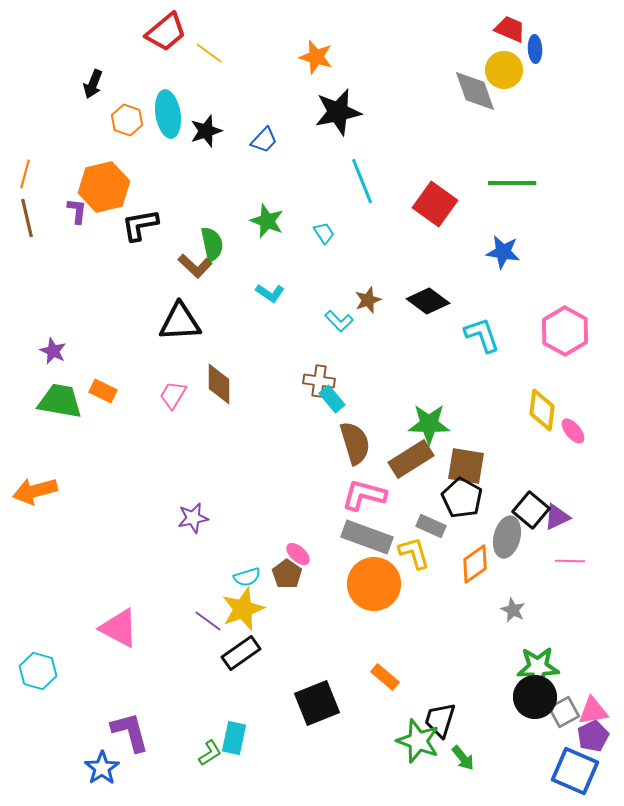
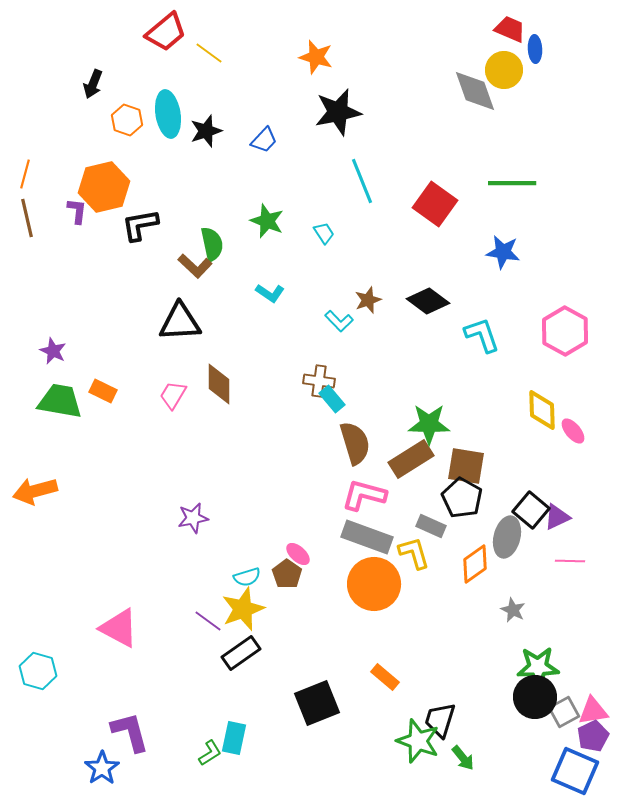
yellow diamond at (542, 410): rotated 9 degrees counterclockwise
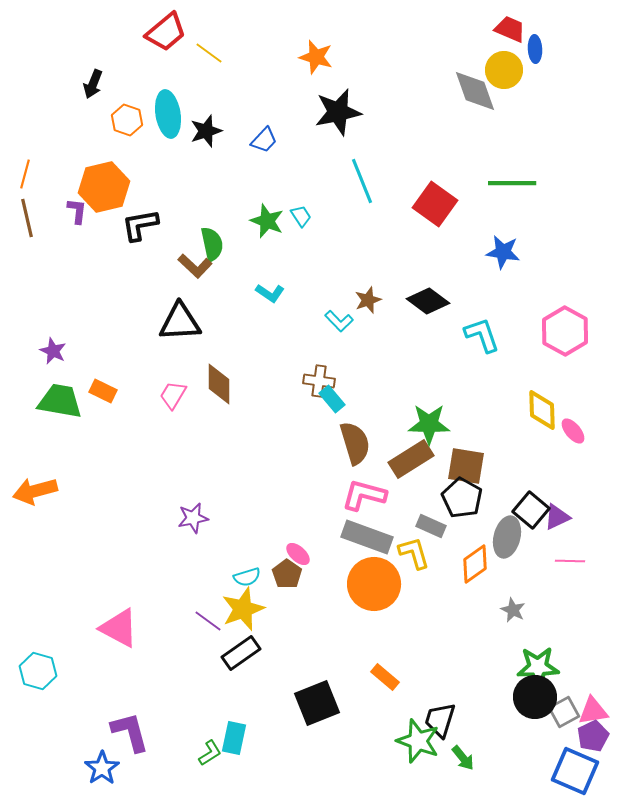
cyan trapezoid at (324, 233): moved 23 px left, 17 px up
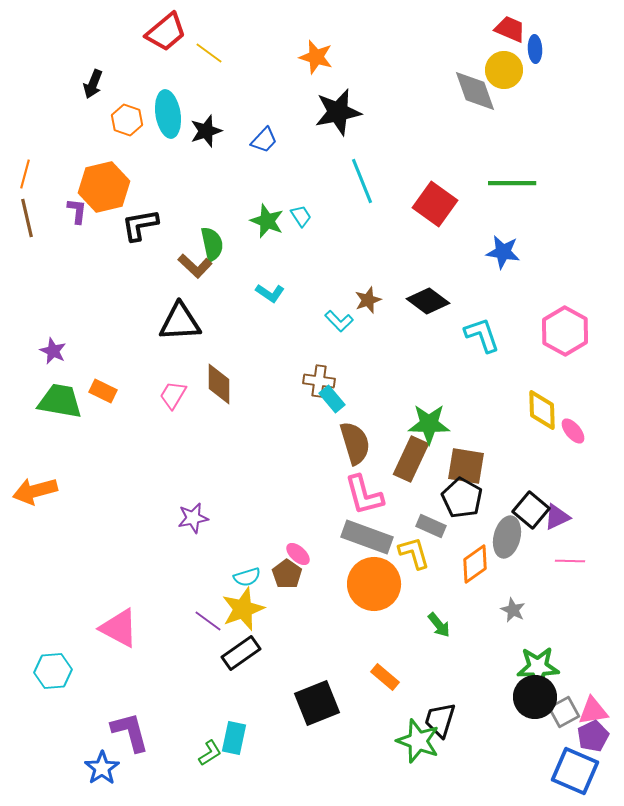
brown rectangle at (411, 459): rotated 33 degrees counterclockwise
pink L-shape at (364, 495): rotated 120 degrees counterclockwise
cyan hexagon at (38, 671): moved 15 px right; rotated 21 degrees counterclockwise
green arrow at (463, 758): moved 24 px left, 133 px up
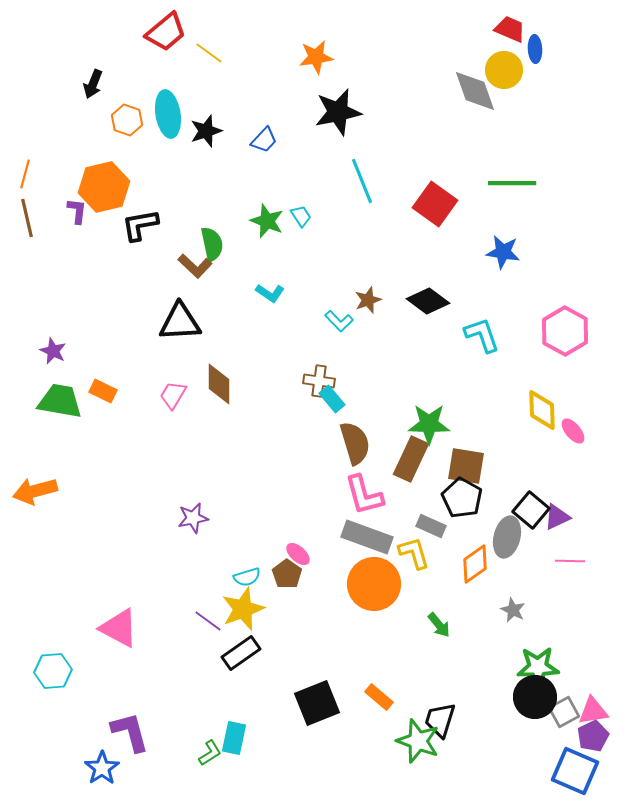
orange star at (316, 57): rotated 24 degrees counterclockwise
orange rectangle at (385, 677): moved 6 px left, 20 px down
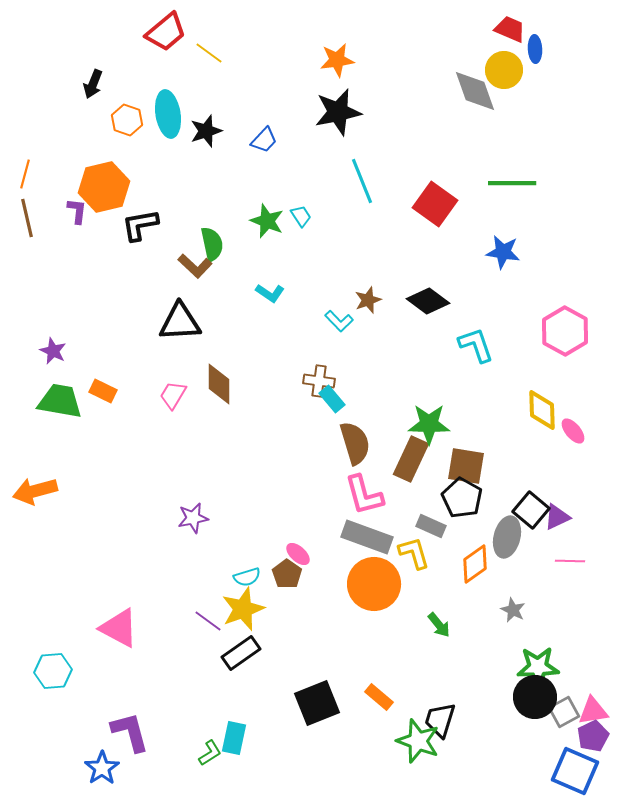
orange star at (316, 57): moved 21 px right, 3 px down
cyan L-shape at (482, 335): moved 6 px left, 10 px down
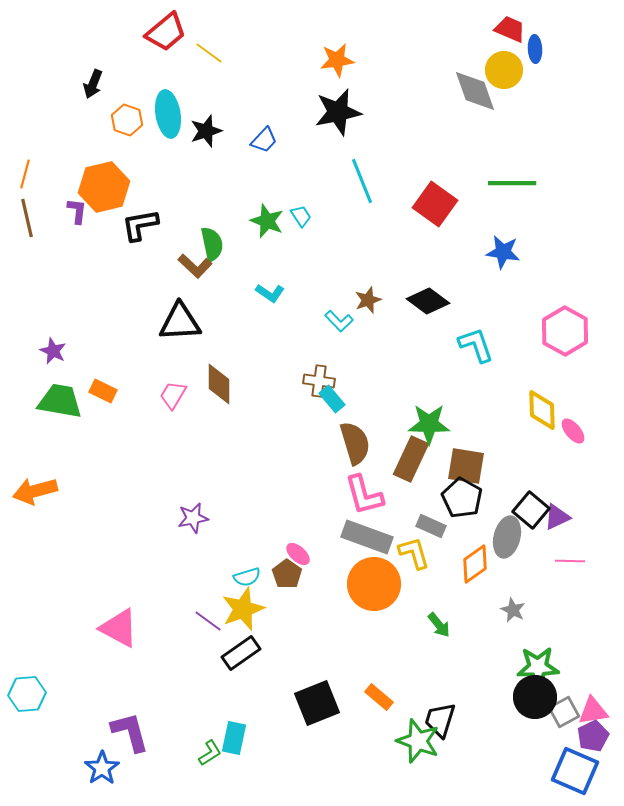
cyan hexagon at (53, 671): moved 26 px left, 23 px down
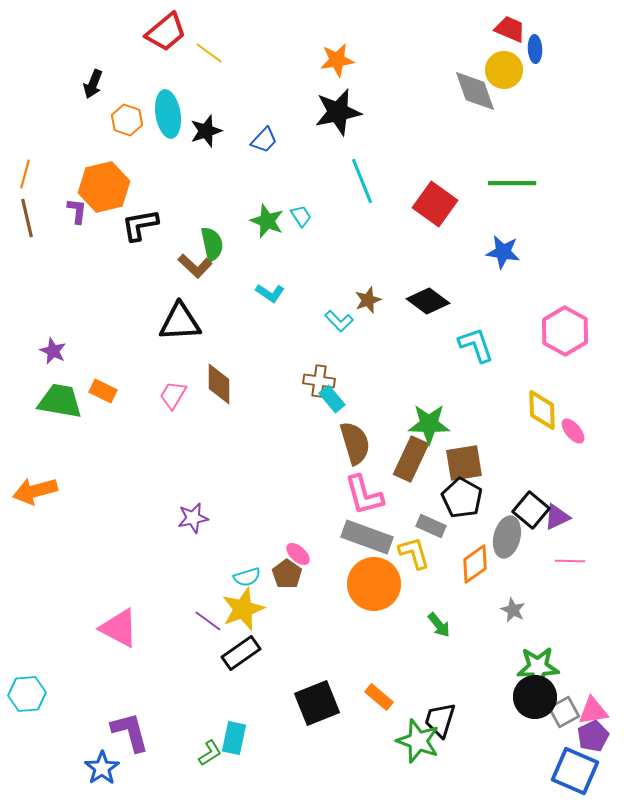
brown square at (466, 466): moved 2 px left, 3 px up; rotated 18 degrees counterclockwise
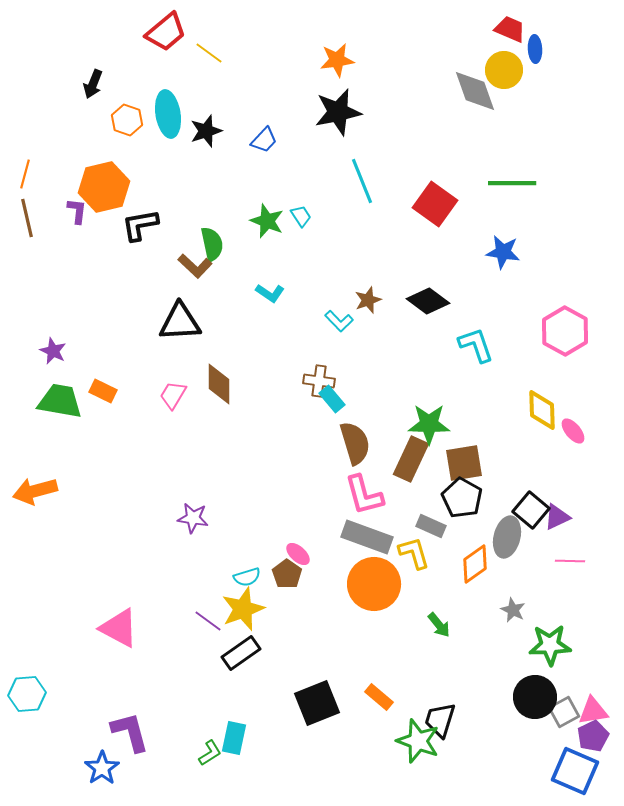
purple star at (193, 518): rotated 20 degrees clockwise
green star at (538, 667): moved 12 px right, 22 px up
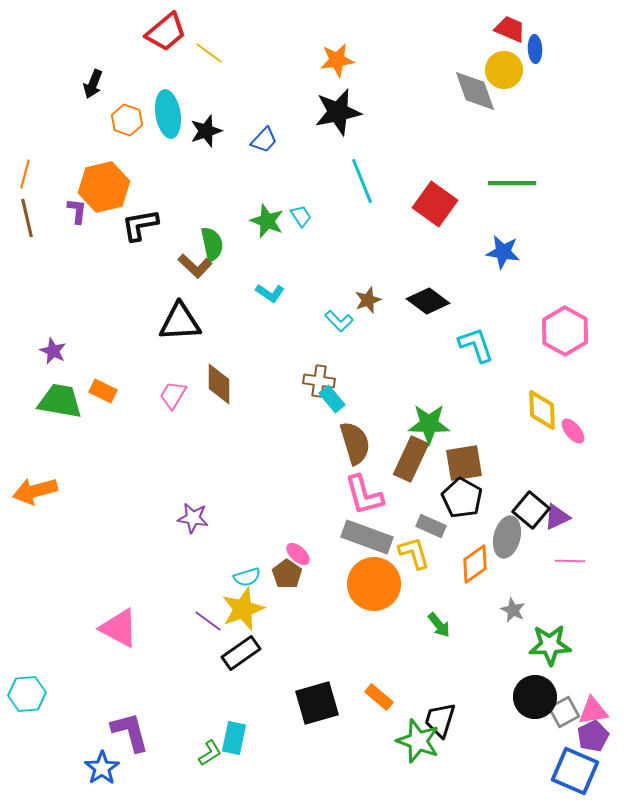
black square at (317, 703): rotated 6 degrees clockwise
